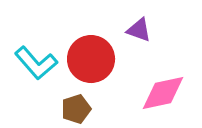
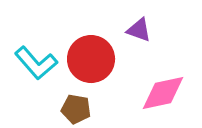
brown pentagon: rotated 28 degrees clockwise
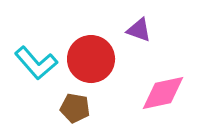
brown pentagon: moved 1 px left, 1 px up
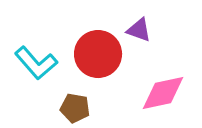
red circle: moved 7 px right, 5 px up
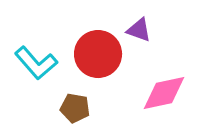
pink diamond: moved 1 px right
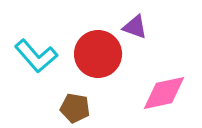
purple triangle: moved 4 px left, 3 px up
cyan L-shape: moved 7 px up
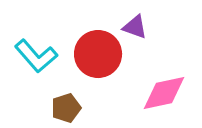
brown pentagon: moved 9 px left; rotated 28 degrees counterclockwise
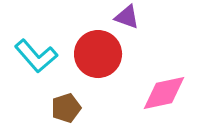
purple triangle: moved 8 px left, 10 px up
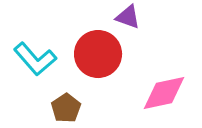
purple triangle: moved 1 px right
cyan L-shape: moved 1 px left, 3 px down
brown pentagon: rotated 16 degrees counterclockwise
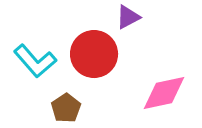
purple triangle: rotated 48 degrees counterclockwise
red circle: moved 4 px left
cyan L-shape: moved 2 px down
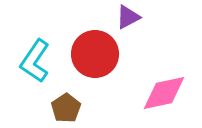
red circle: moved 1 px right
cyan L-shape: rotated 75 degrees clockwise
